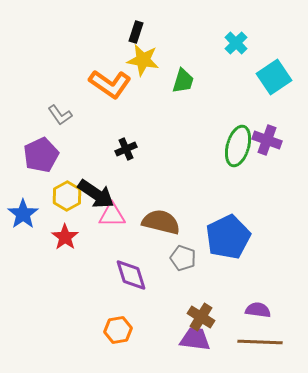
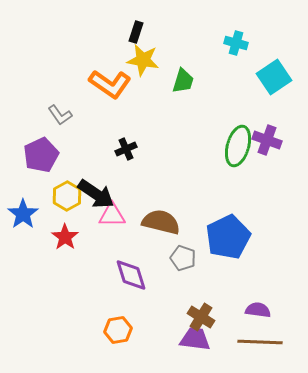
cyan cross: rotated 30 degrees counterclockwise
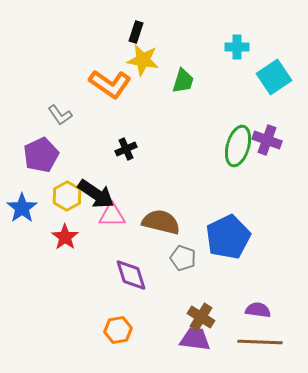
cyan cross: moved 1 px right, 4 px down; rotated 15 degrees counterclockwise
blue star: moved 1 px left, 6 px up
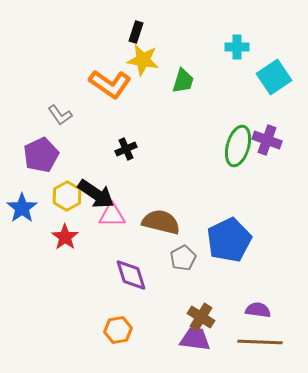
blue pentagon: moved 1 px right, 3 px down
gray pentagon: rotated 25 degrees clockwise
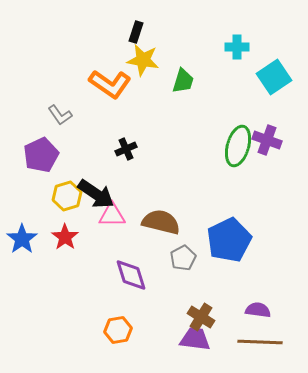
yellow hexagon: rotated 12 degrees clockwise
blue star: moved 31 px down
